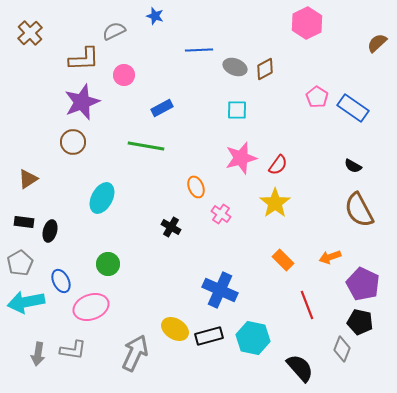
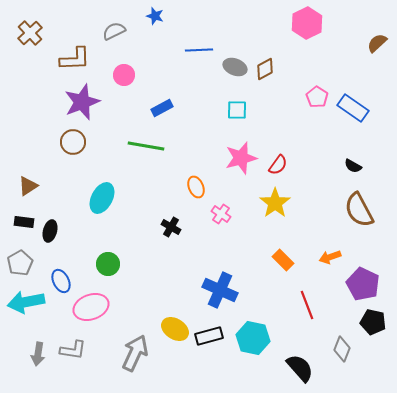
brown L-shape at (84, 59): moved 9 px left
brown triangle at (28, 179): moved 7 px down
black pentagon at (360, 322): moved 13 px right
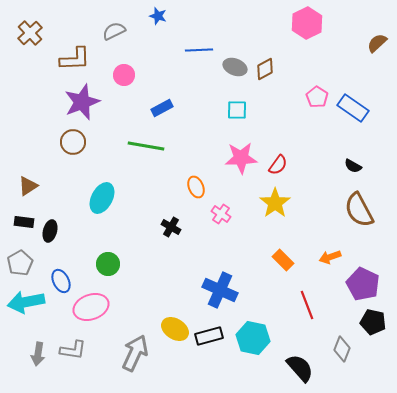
blue star at (155, 16): moved 3 px right
pink star at (241, 158): rotated 12 degrees clockwise
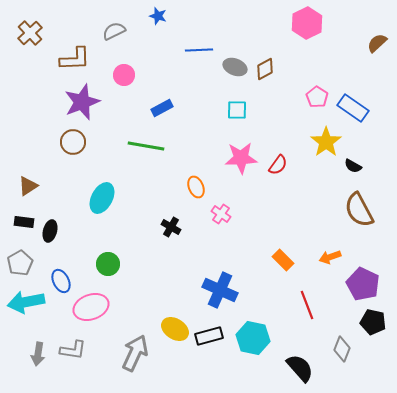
yellow star at (275, 203): moved 51 px right, 61 px up
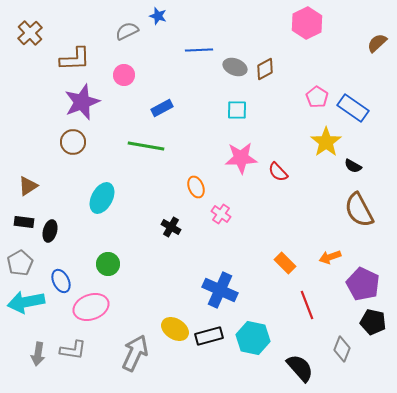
gray semicircle at (114, 31): moved 13 px right
red semicircle at (278, 165): moved 7 px down; rotated 100 degrees clockwise
orange rectangle at (283, 260): moved 2 px right, 3 px down
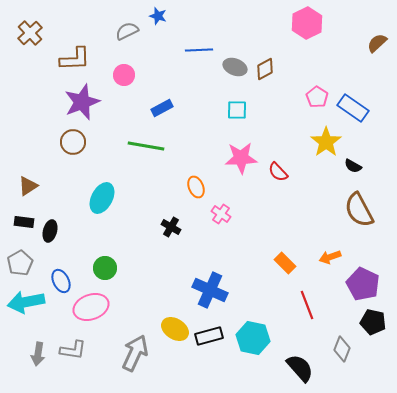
green circle at (108, 264): moved 3 px left, 4 px down
blue cross at (220, 290): moved 10 px left
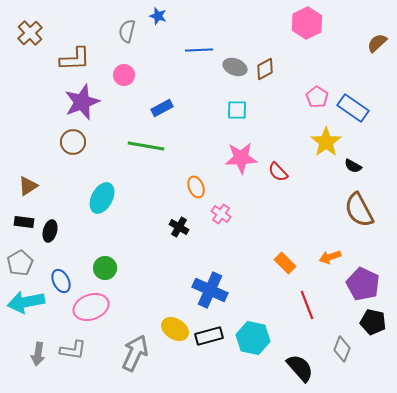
gray semicircle at (127, 31): rotated 50 degrees counterclockwise
black cross at (171, 227): moved 8 px right
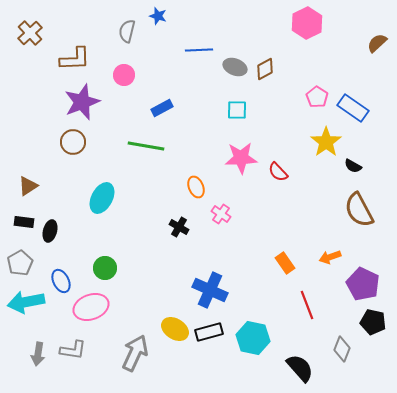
orange rectangle at (285, 263): rotated 10 degrees clockwise
black rectangle at (209, 336): moved 4 px up
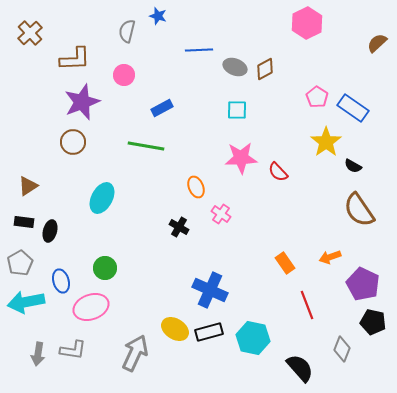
brown semicircle at (359, 210): rotated 6 degrees counterclockwise
blue ellipse at (61, 281): rotated 10 degrees clockwise
